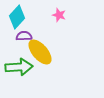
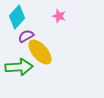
pink star: moved 1 px down
purple semicircle: moved 2 px right; rotated 28 degrees counterclockwise
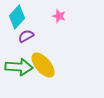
yellow ellipse: moved 3 px right, 13 px down
green arrow: rotated 8 degrees clockwise
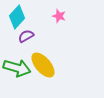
green arrow: moved 2 px left, 1 px down; rotated 12 degrees clockwise
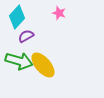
pink star: moved 3 px up
green arrow: moved 2 px right, 7 px up
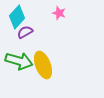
purple semicircle: moved 1 px left, 4 px up
yellow ellipse: rotated 20 degrees clockwise
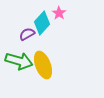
pink star: rotated 16 degrees clockwise
cyan diamond: moved 25 px right, 6 px down
purple semicircle: moved 2 px right, 2 px down
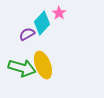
green arrow: moved 3 px right, 7 px down
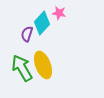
pink star: rotated 24 degrees counterclockwise
purple semicircle: rotated 42 degrees counterclockwise
green arrow: rotated 136 degrees counterclockwise
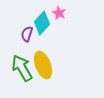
pink star: rotated 16 degrees clockwise
